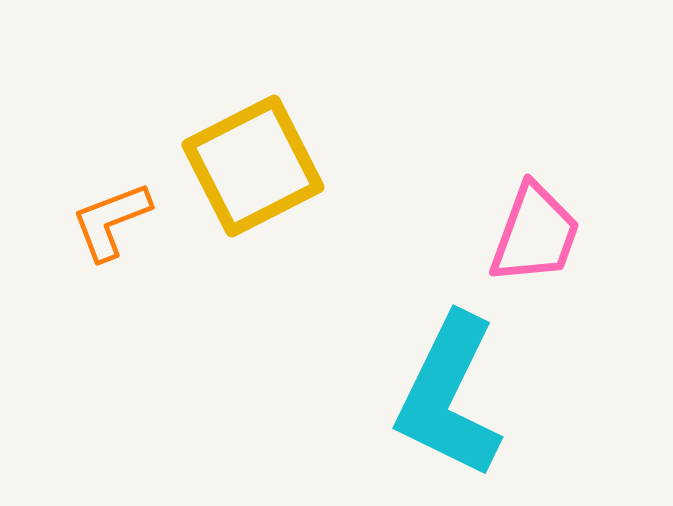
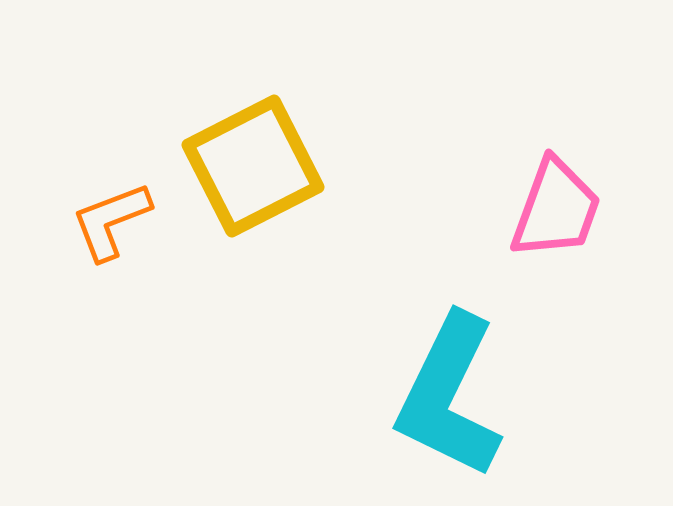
pink trapezoid: moved 21 px right, 25 px up
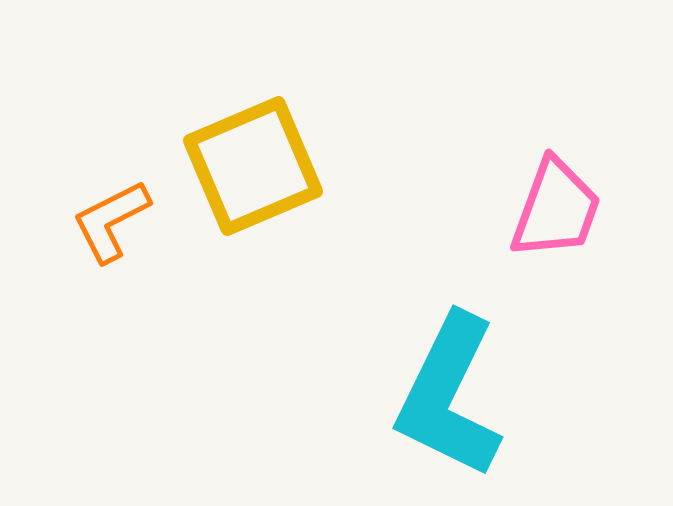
yellow square: rotated 4 degrees clockwise
orange L-shape: rotated 6 degrees counterclockwise
